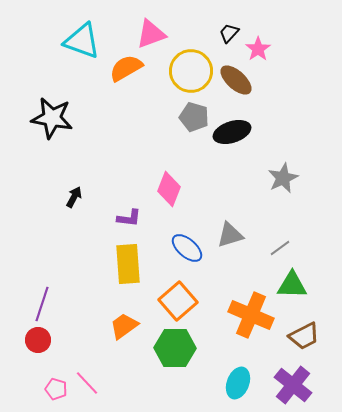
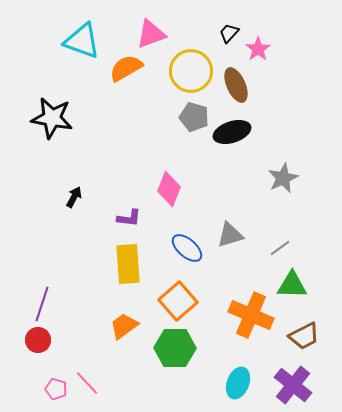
brown ellipse: moved 5 px down; rotated 24 degrees clockwise
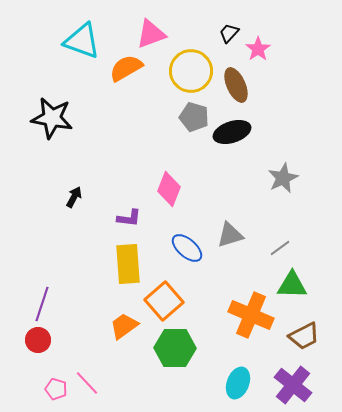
orange square: moved 14 px left
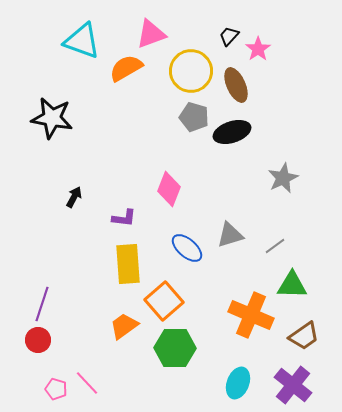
black trapezoid: moved 3 px down
purple L-shape: moved 5 px left
gray line: moved 5 px left, 2 px up
brown trapezoid: rotated 8 degrees counterclockwise
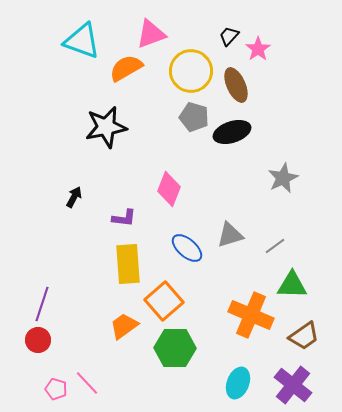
black star: moved 54 px right, 9 px down; rotated 21 degrees counterclockwise
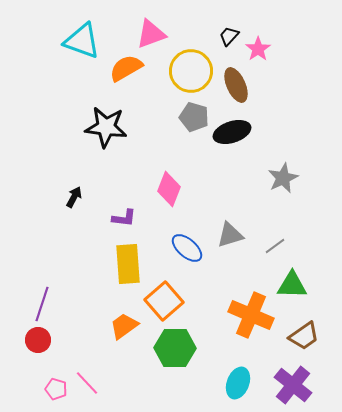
black star: rotated 18 degrees clockwise
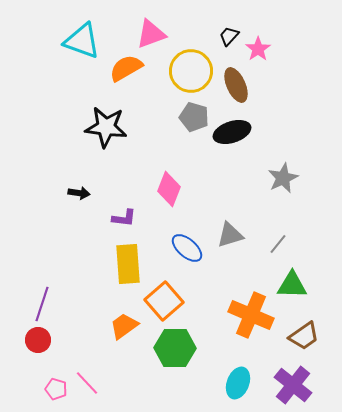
black arrow: moved 5 px right, 4 px up; rotated 70 degrees clockwise
gray line: moved 3 px right, 2 px up; rotated 15 degrees counterclockwise
